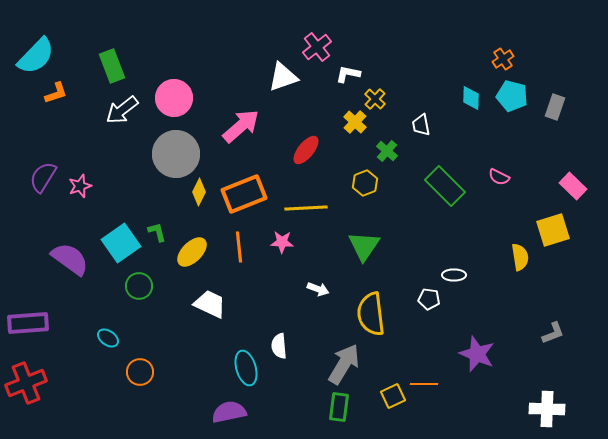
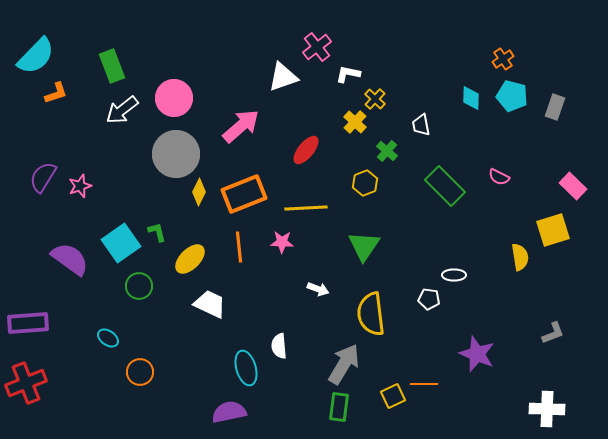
yellow ellipse at (192, 252): moved 2 px left, 7 px down
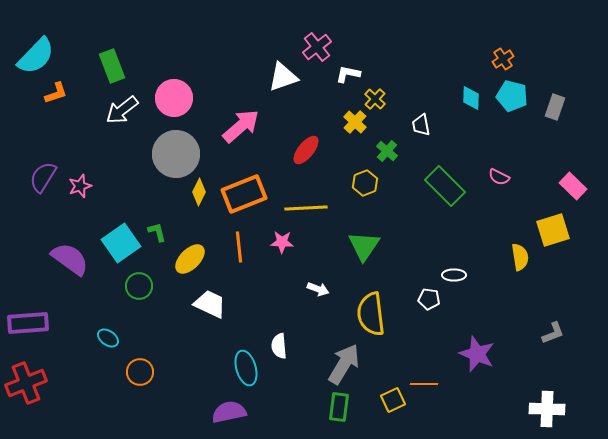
yellow square at (393, 396): moved 4 px down
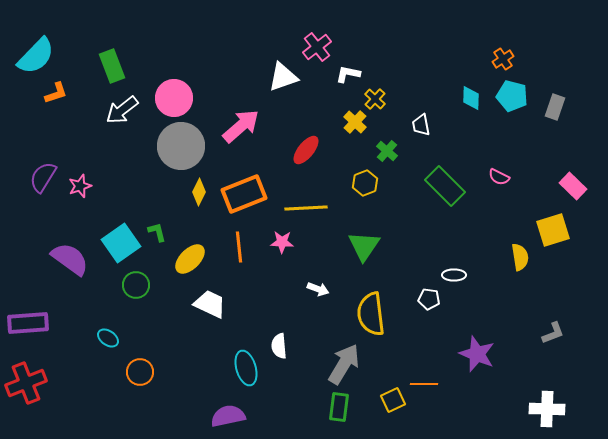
gray circle at (176, 154): moved 5 px right, 8 px up
green circle at (139, 286): moved 3 px left, 1 px up
purple semicircle at (229, 412): moved 1 px left, 4 px down
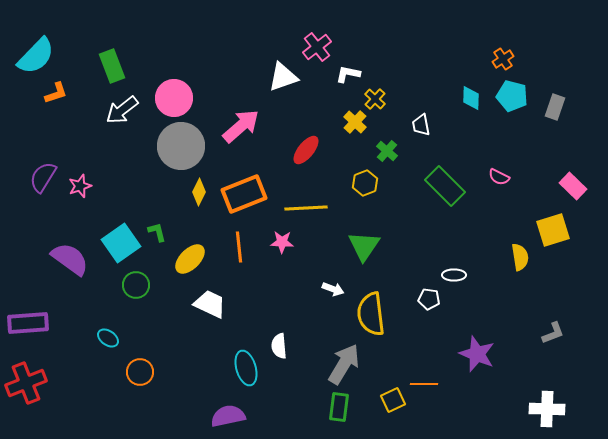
white arrow at (318, 289): moved 15 px right
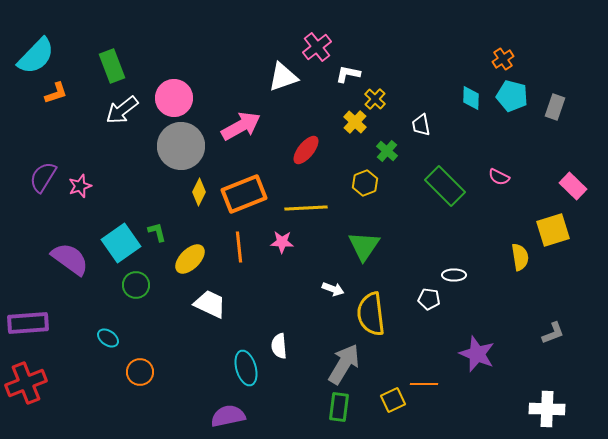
pink arrow at (241, 126): rotated 12 degrees clockwise
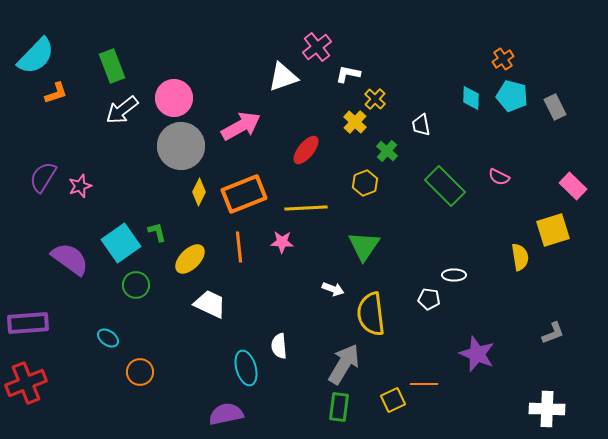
gray rectangle at (555, 107): rotated 45 degrees counterclockwise
purple semicircle at (228, 416): moved 2 px left, 2 px up
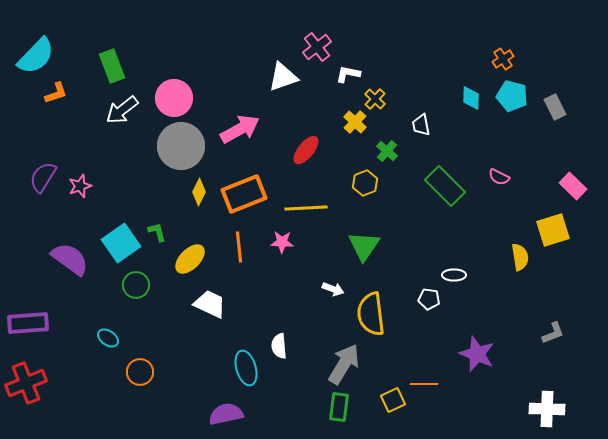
pink arrow at (241, 126): moved 1 px left, 3 px down
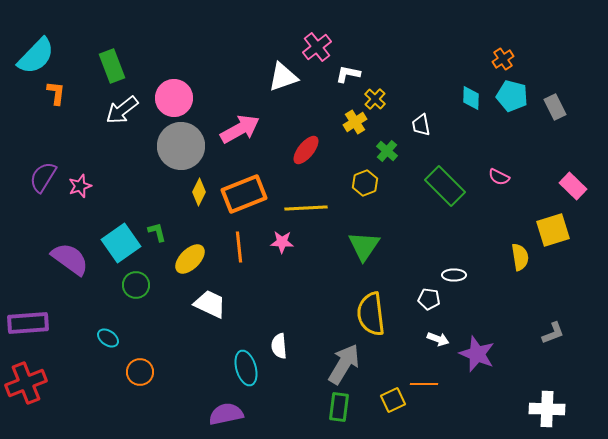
orange L-shape at (56, 93): rotated 65 degrees counterclockwise
yellow cross at (355, 122): rotated 15 degrees clockwise
white arrow at (333, 289): moved 105 px right, 50 px down
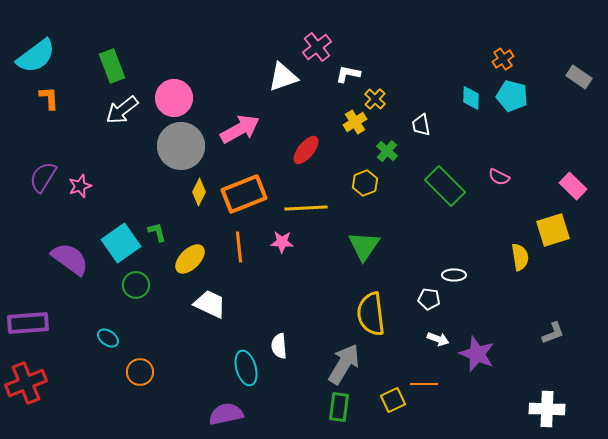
cyan semicircle at (36, 56): rotated 9 degrees clockwise
orange L-shape at (56, 93): moved 7 px left, 5 px down; rotated 10 degrees counterclockwise
gray rectangle at (555, 107): moved 24 px right, 30 px up; rotated 30 degrees counterclockwise
